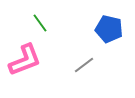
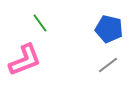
gray line: moved 24 px right
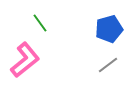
blue pentagon: rotated 28 degrees counterclockwise
pink L-shape: rotated 18 degrees counterclockwise
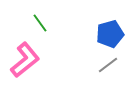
blue pentagon: moved 1 px right, 5 px down
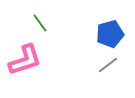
pink L-shape: rotated 21 degrees clockwise
